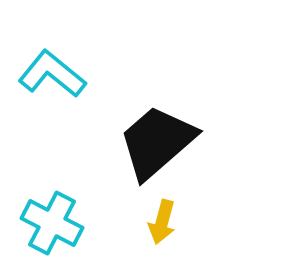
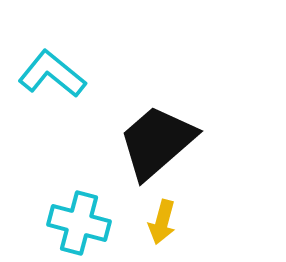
cyan cross: moved 27 px right; rotated 12 degrees counterclockwise
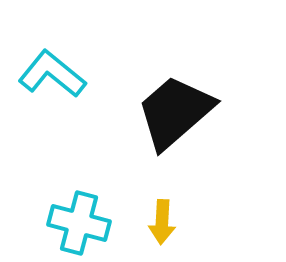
black trapezoid: moved 18 px right, 30 px up
yellow arrow: rotated 12 degrees counterclockwise
